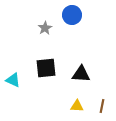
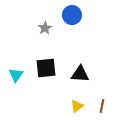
black triangle: moved 1 px left
cyan triangle: moved 3 px right, 5 px up; rotated 42 degrees clockwise
yellow triangle: rotated 40 degrees counterclockwise
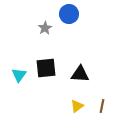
blue circle: moved 3 px left, 1 px up
cyan triangle: moved 3 px right
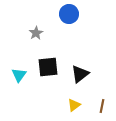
gray star: moved 9 px left, 5 px down
black square: moved 2 px right, 1 px up
black triangle: rotated 42 degrees counterclockwise
yellow triangle: moved 3 px left, 1 px up
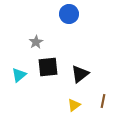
gray star: moved 9 px down
cyan triangle: rotated 14 degrees clockwise
brown line: moved 1 px right, 5 px up
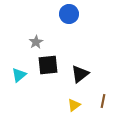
black square: moved 2 px up
